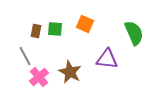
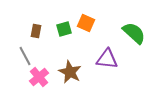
orange square: moved 1 px right, 1 px up
green square: moved 9 px right; rotated 21 degrees counterclockwise
green semicircle: rotated 25 degrees counterclockwise
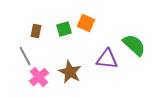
green semicircle: moved 12 px down
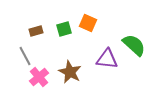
orange square: moved 2 px right
brown rectangle: rotated 64 degrees clockwise
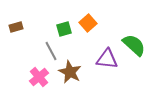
orange square: rotated 24 degrees clockwise
brown rectangle: moved 20 px left, 4 px up
gray line: moved 26 px right, 5 px up
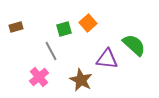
brown star: moved 11 px right, 8 px down
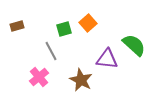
brown rectangle: moved 1 px right, 1 px up
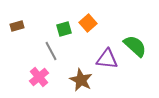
green semicircle: moved 1 px right, 1 px down
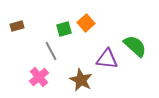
orange square: moved 2 px left
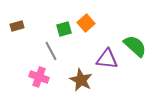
pink cross: rotated 30 degrees counterclockwise
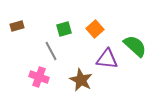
orange square: moved 9 px right, 6 px down
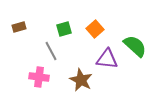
brown rectangle: moved 2 px right, 1 px down
pink cross: rotated 12 degrees counterclockwise
